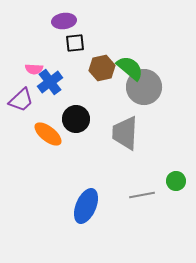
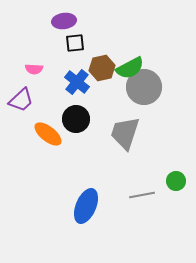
green semicircle: rotated 112 degrees clockwise
blue cross: moved 27 px right; rotated 15 degrees counterclockwise
gray trapezoid: rotated 15 degrees clockwise
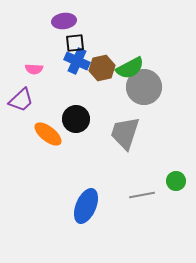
blue cross: moved 21 px up; rotated 15 degrees counterclockwise
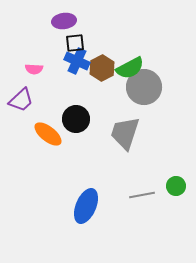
brown hexagon: rotated 15 degrees counterclockwise
green circle: moved 5 px down
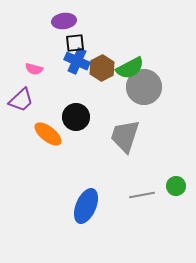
pink semicircle: rotated 12 degrees clockwise
black circle: moved 2 px up
gray trapezoid: moved 3 px down
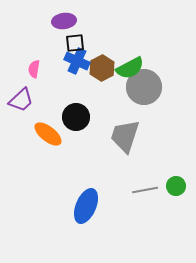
pink semicircle: rotated 84 degrees clockwise
gray line: moved 3 px right, 5 px up
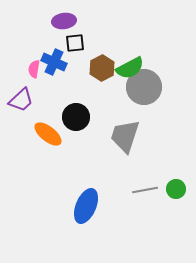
blue cross: moved 23 px left, 1 px down
green circle: moved 3 px down
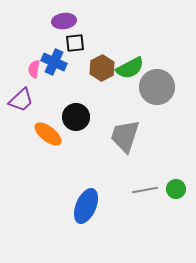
gray circle: moved 13 px right
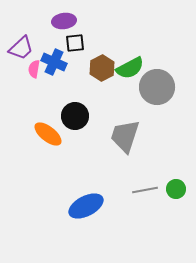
purple trapezoid: moved 52 px up
black circle: moved 1 px left, 1 px up
blue ellipse: rotated 40 degrees clockwise
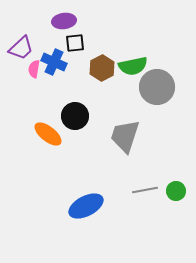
green semicircle: moved 3 px right, 2 px up; rotated 16 degrees clockwise
green circle: moved 2 px down
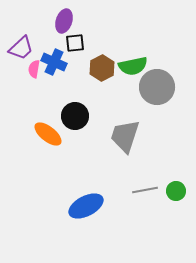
purple ellipse: rotated 65 degrees counterclockwise
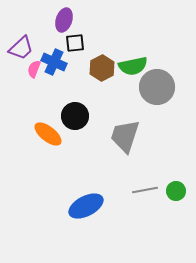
purple ellipse: moved 1 px up
pink semicircle: rotated 12 degrees clockwise
